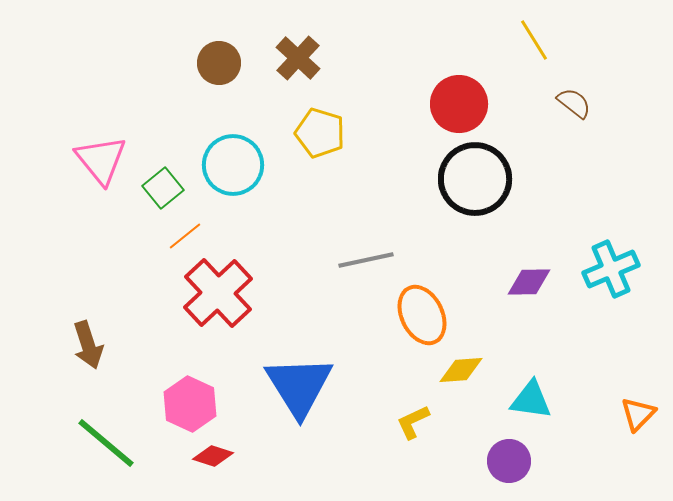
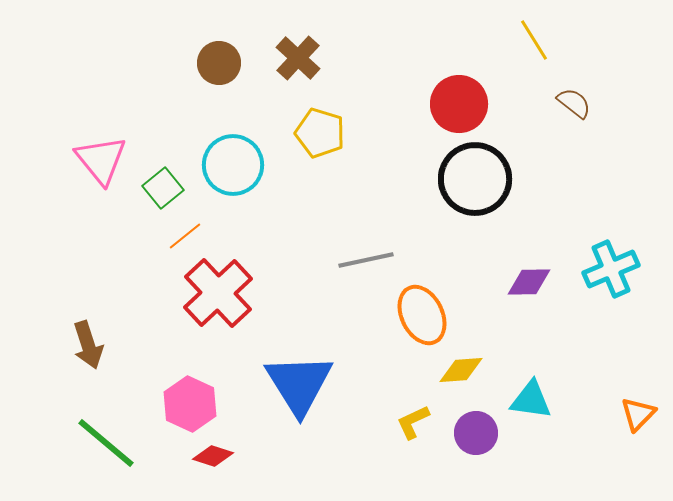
blue triangle: moved 2 px up
purple circle: moved 33 px left, 28 px up
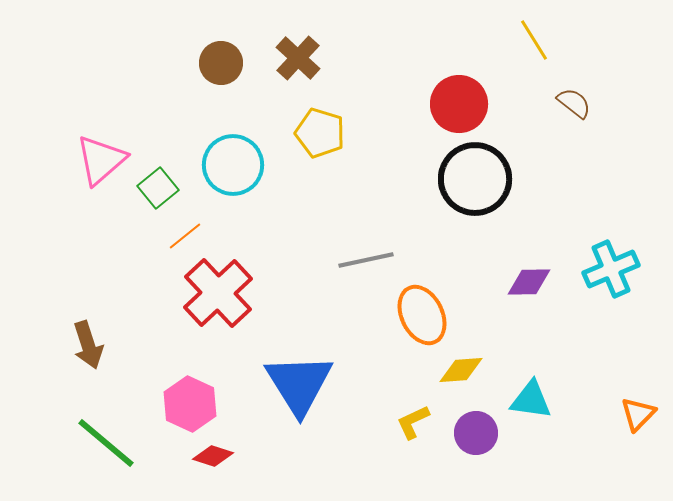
brown circle: moved 2 px right
pink triangle: rotated 28 degrees clockwise
green square: moved 5 px left
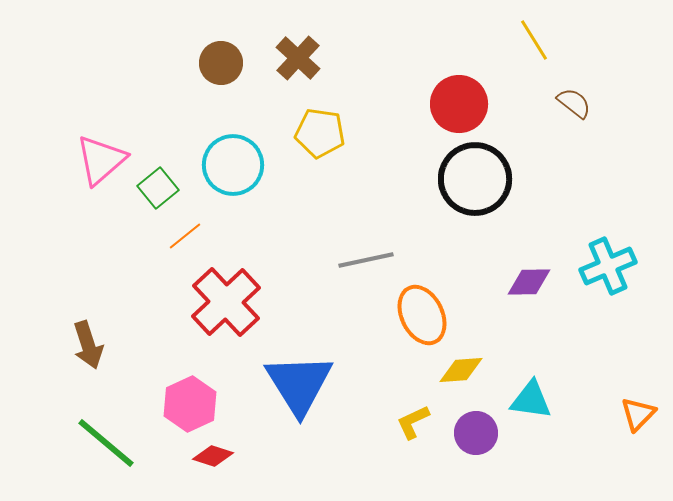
yellow pentagon: rotated 9 degrees counterclockwise
cyan cross: moved 3 px left, 3 px up
red cross: moved 8 px right, 9 px down
pink hexagon: rotated 10 degrees clockwise
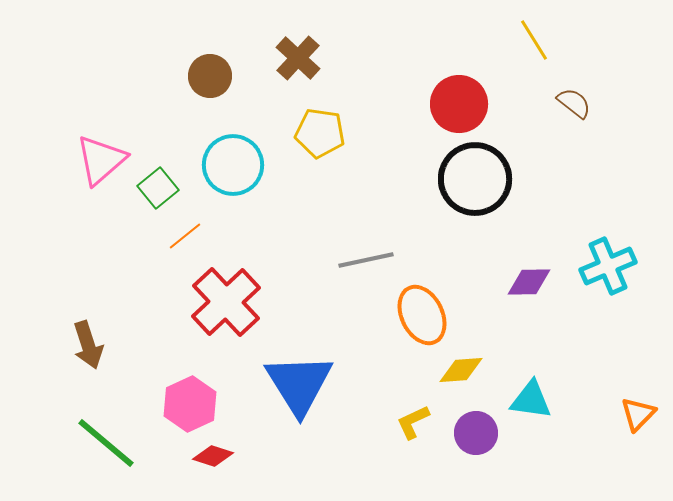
brown circle: moved 11 px left, 13 px down
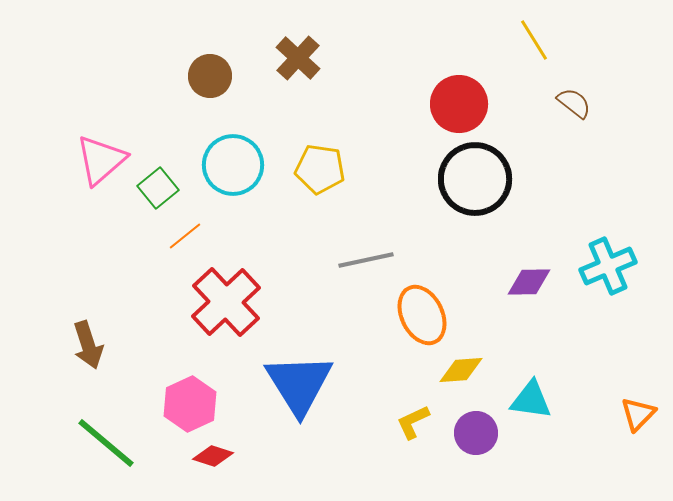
yellow pentagon: moved 36 px down
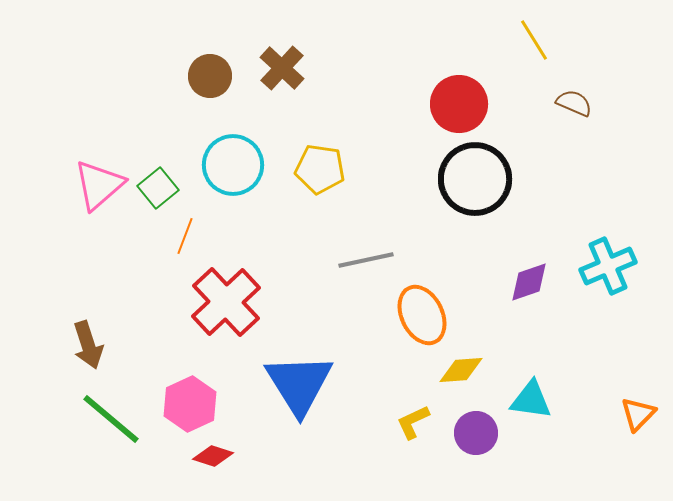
brown cross: moved 16 px left, 10 px down
brown semicircle: rotated 15 degrees counterclockwise
pink triangle: moved 2 px left, 25 px down
orange line: rotated 30 degrees counterclockwise
purple diamond: rotated 18 degrees counterclockwise
green line: moved 5 px right, 24 px up
